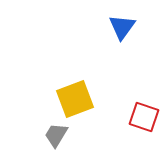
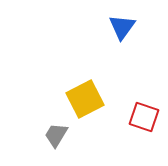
yellow square: moved 10 px right; rotated 6 degrees counterclockwise
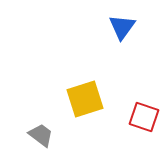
yellow square: rotated 9 degrees clockwise
gray trapezoid: moved 15 px left; rotated 96 degrees clockwise
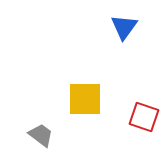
blue triangle: moved 2 px right
yellow square: rotated 18 degrees clockwise
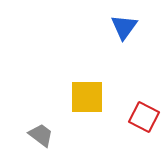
yellow square: moved 2 px right, 2 px up
red square: rotated 8 degrees clockwise
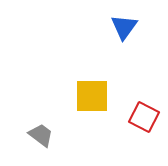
yellow square: moved 5 px right, 1 px up
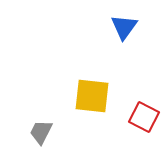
yellow square: rotated 6 degrees clockwise
gray trapezoid: moved 3 px up; rotated 100 degrees counterclockwise
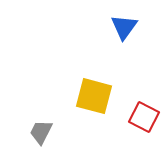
yellow square: moved 2 px right; rotated 9 degrees clockwise
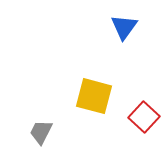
red square: rotated 16 degrees clockwise
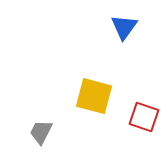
red square: rotated 24 degrees counterclockwise
